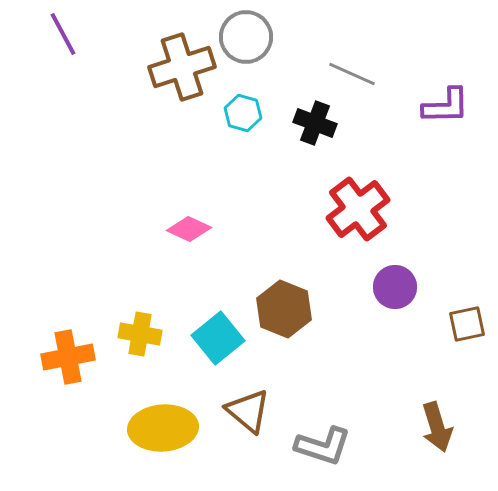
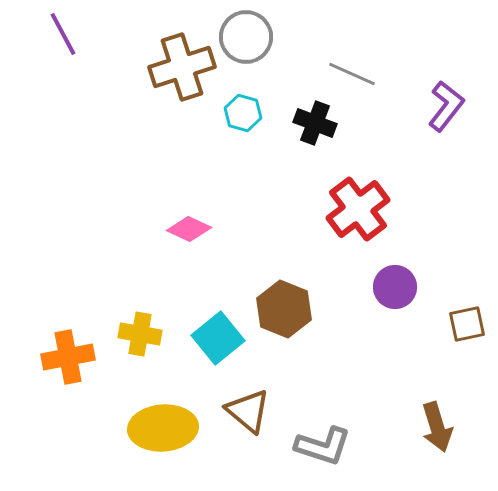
purple L-shape: rotated 51 degrees counterclockwise
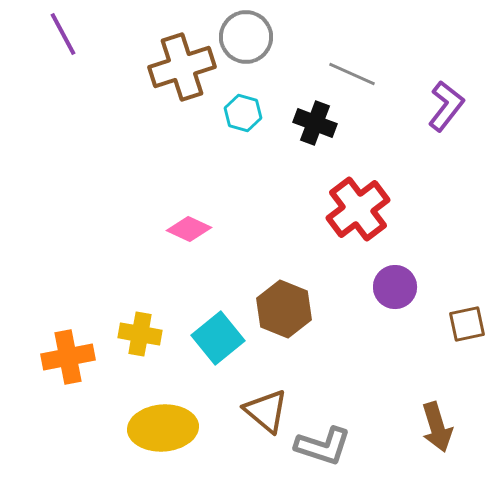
brown triangle: moved 18 px right
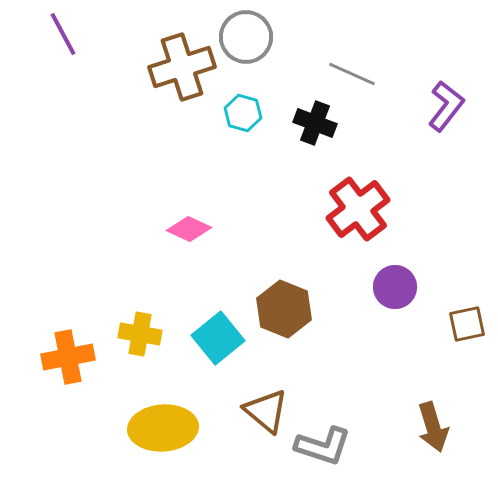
brown arrow: moved 4 px left
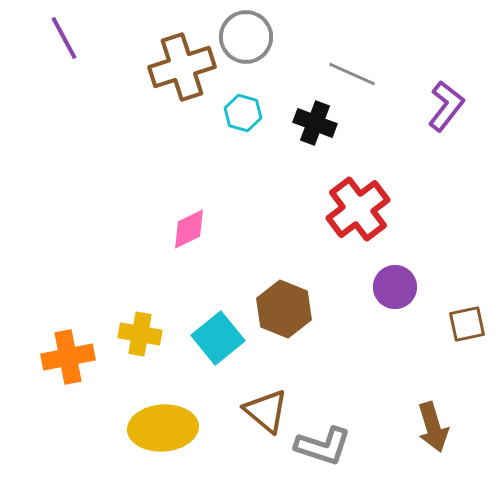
purple line: moved 1 px right, 4 px down
pink diamond: rotated 51 degrees counterclockwise
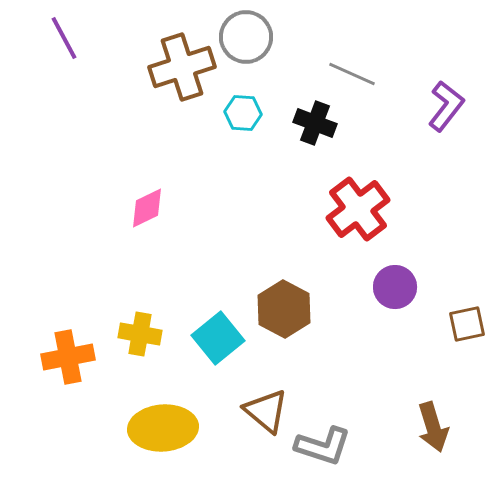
cyan hexagon: rotated 12 degrees counterclockwise
pink diamond: moved 42 px left, 21 px up
brown hexagon: rotated 6 degrees clockwise
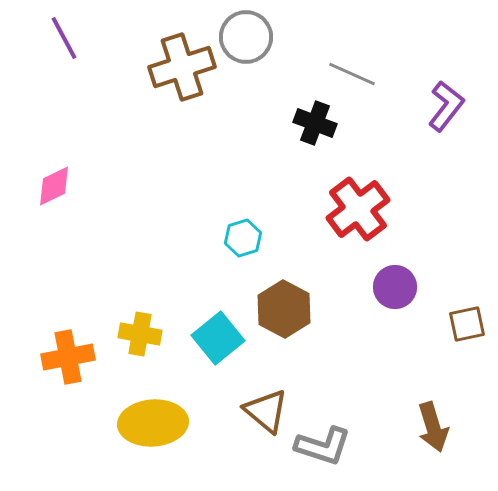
cyan hexagon: moved 125 px down; rotated 21 degrees counterclockwise
pink diamond: moved 93 px left, 22 px up
yellow ellipse: moved 10 px left, 5 px up
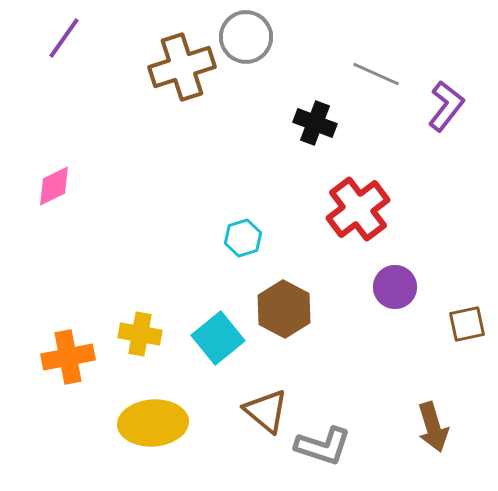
purple line: rotated 63 degrees clockwise
gray line: moved 24 px right
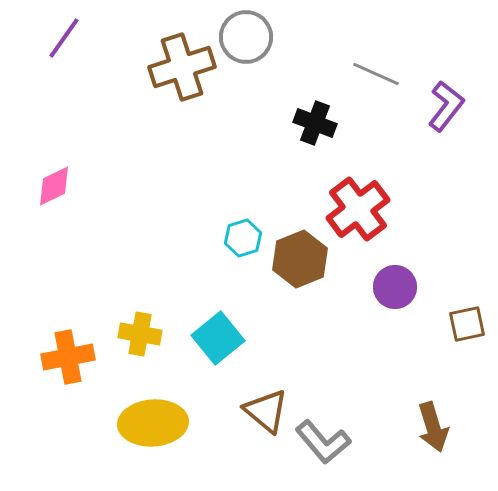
brown hexagon: moved 16 px right, 50 px up; rotated 10 degrees clockwise
gray L-shape: moved 4 px up; rotated 32 degrees clockwise
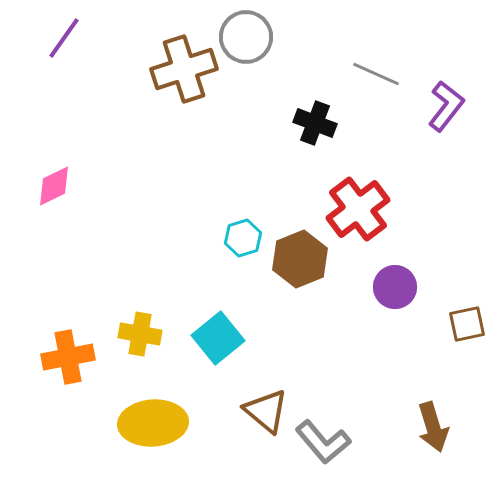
brown cross: moved 2 px right, 2 px down
